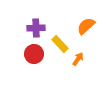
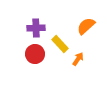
red circle: moved 1 px right
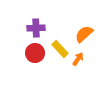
orange semicircle: moved 2 px left, 8 px down
yellow rectangle: moved 5 px down
red circle: moved 1 px up
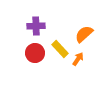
purple cross: moved 2 px up
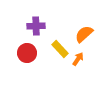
red circle: moved 8 px left
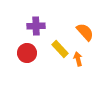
orange semicircle: moved 1 px right, 2 px up; rotated 90 degrees clockwise
orange arrow: rotated 48 degrees counterclockwise
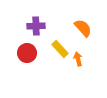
orange semicircle: moved 2 px left, 4 px up
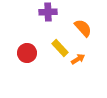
purple cross: moved 12 px right, 14 px up
yellow rectangle: moved 1 px up
orange arrow: rotated 72 degrees clockwise
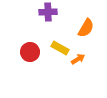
orange semicircle: moved 3 px right; rotated 72 degrees clockwise
yellow rectangle: rotated 18 degrees counterclockwise
red circle: moved 3 px right, 1 px up
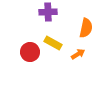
orange semicircle: rotated 18 degrees counterclockwise
yellow rectangle: moved 7 px left, 5 px up
orange arrow: moved 5 px up
